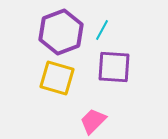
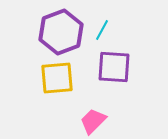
yellow square: rotated 21 degrees counterclockwise
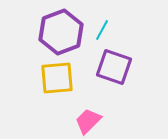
purple square: rotated 15 degrees clockwise
pink trapezoid: moved 5 px left
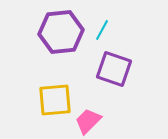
purple hexagon: rotated 15 degrees clockwise
purple square: moved 2 px down
yellow square: moved 2 px left, 22 px down
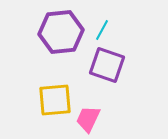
purple square: moved 7 px left, 4 px up
pink trapezoid: moved 2 px up; rotated 20 degrees counterclockwise
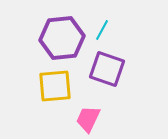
purple hexagon: moved 1 px right, 6 px down
purple square: moved 4 px down
yellow square: moved 14 px up
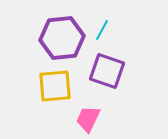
purple square: moved 2 px down
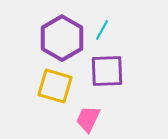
purple hexagon: rotated 24 degrees counterclockwise
purple square: rotated 21 degrees counterclockwise
yellow square: rotated 21 degrees clockwise
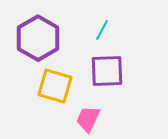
purple hexagon: moved 24 px left
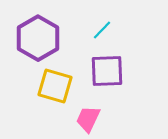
cyan line: rotated 15 degrees clockwise
